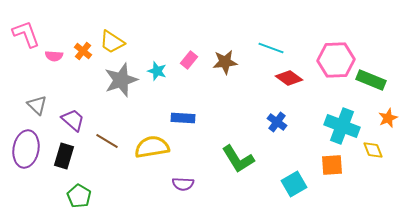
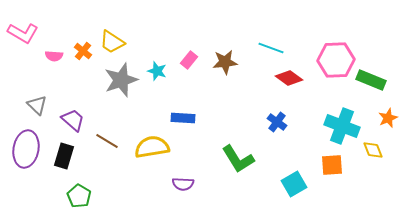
pink L-shape: moved 3 px left, 1 px up; rotated 140 degrees clockwise
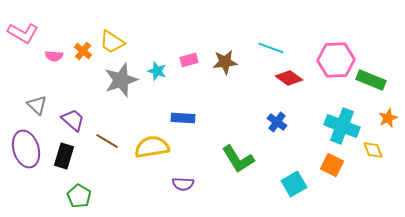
pink rectangle: rotated 36 degrees clockwise
purple ellipse: rotated 27 degrees counterclockwise
orange square: rotated 30 degrees clockwise
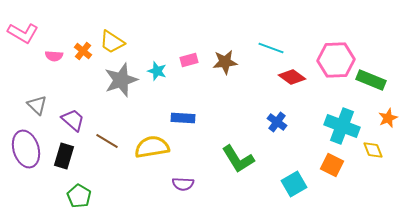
red diamond: moved 3 px right, 1 px up
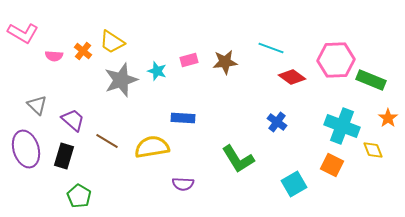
orange star: rotated 12 degrees counterclockwise
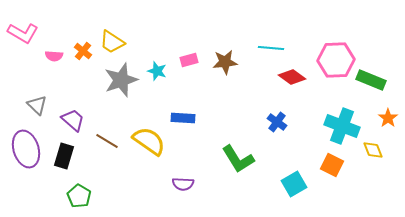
cyan line: rotated 15 degrees counterclockwise
yellow semicircle: moved 3 px left, 6 px up; rotated 44 degrees clockwise
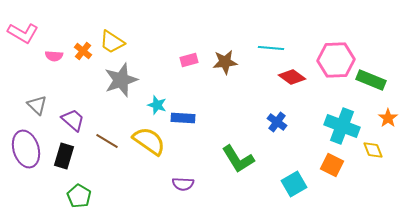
cyan star: moved 34 px down
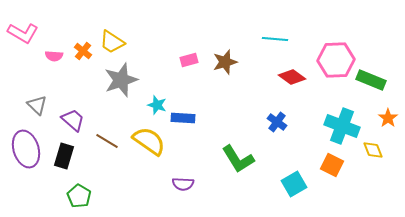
cyan line: moved 4 px right, 9 px up
brown star: rotated 10 degrees counterclockwise
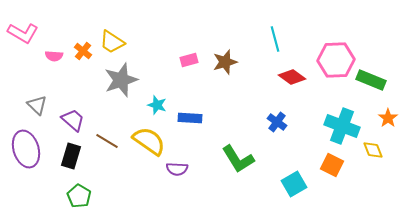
cyan line: rotated 70 degrees clockwise
blue rectangle: moved 7 px right
black rectangle: moved 7 px right
purple semicircle: moved 6 px left, 15 px up
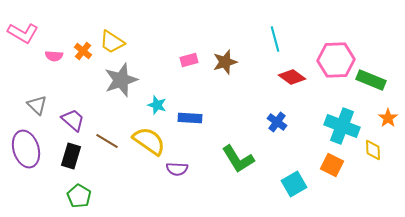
yellow diamond: rotated 20 degrees clockwise
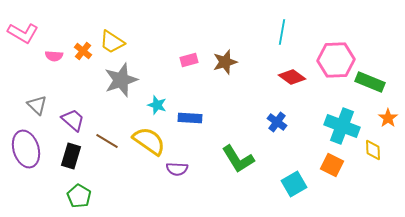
cyan line: moved 7 px right, 7 px up; rotated 25 degrees clockwise
green rectangle: moved 1 px left, 2 px down
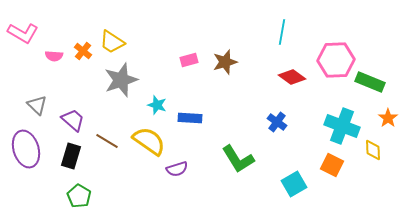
purple semicircle: rotated 20 degrees counterclockwise
